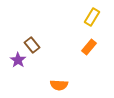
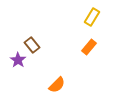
orange semicircle: moved 2 px left; rotated 48 degrees counterclockwise
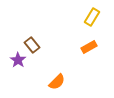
orange rectangle: rotated 21 degrees clockwise
orange semicircle: moved 3 px up
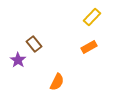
yellow rectangle: rotated 12 degrees clockwise
brown rectangle: moved 2 px right, 1 px up
orange semicircle: rotated 18 degrees counterclockwise
